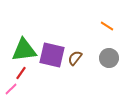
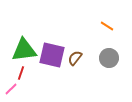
red line: rotated 16 degrees counterclockwise
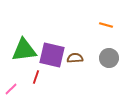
orange line: moved 1 px left, 1 px up; rotated 16 degrees counterclockwise
brown semicircle: rotated 49 degrees clockwise
red line: moved 15 px right, 4 px down
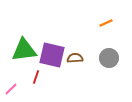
orange line: moved 2 px up; rotated 40 degrees counterclockwise
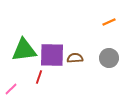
orange line: moved 3 px right, 1 px up
purple square: rotated 12 degrees counterclockwise
red line: moved 3 px right
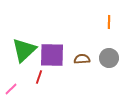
orange line: rotated 64 degrees counterclockwise
green triangle: rotated 36 degrees counterclockwise
brown semicircle: moved 7 px right, 1 px down
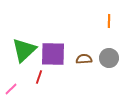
orange line: moved 1 px up
purple square: moved 1 px right, 1 px up
brown semicircle: moved 2 px right
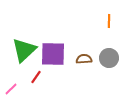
red line: moved 3 px left; rotated 16 degrees clockwise
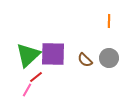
green triangle: moved 4 px right, 5 px down
brown semicircle: moved 1 px right, 1 px down; rotated 133 degrees counterclockwise
red line: rotated 16 degrees clockwise
pink line: moved 16 px right, 1 px down; rotated 16 degrees counterclockwise
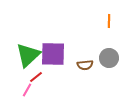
brown semicircle: moved 5 px down; rotated 49 degrees counterclockwise
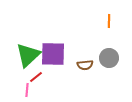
pink line: rotated 24 degrees counterclockwise
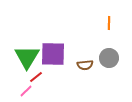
orange line: moved 2 px down
green triangle: moved 1 px left, 2 px down; rotated 16 degrees counterclockwise
pink line: moved 1 px left, 1 px down; rotated 40 degrees clockwise
